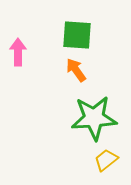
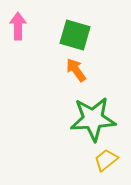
green square: moved 2 px left; rotated 12 degrees clockwise
pink arrow: moved 26 px up
green star: moved 1 px left, 1 px down
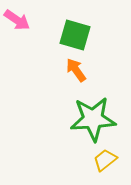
pink arrow: moved 1 px left, 6 px up; rotated 124 degrees clockwise
yellow trapezoid: moved 1 px left
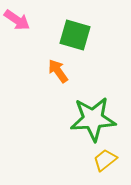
orange arrow: moved 18 px left, 1 px down
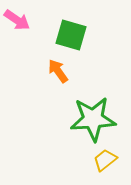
green square: moved 4 px left
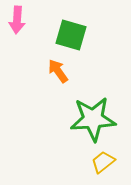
pink arrow: rotated 60 degrees clockwise
yellow trapezoid: moved 2 px left, 2 px down
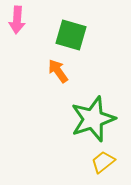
green star: rotated 15 degrees counterclockwise
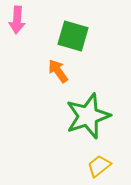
green square: moved 2 px right, 1 px down
green star: moved 5 px left, 3 px up
yellow trapezoid: moved 4 px left, 4 px down
